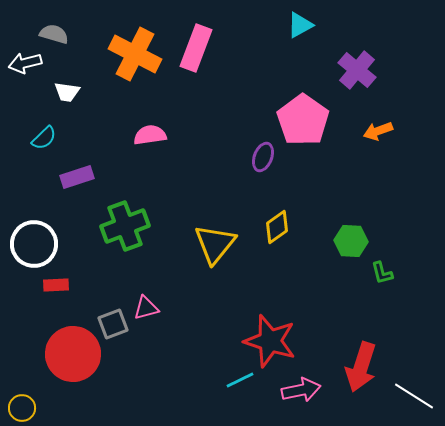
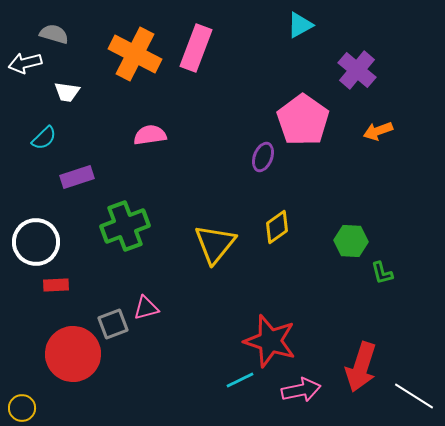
white circle: moved 2 px right, 2 px up
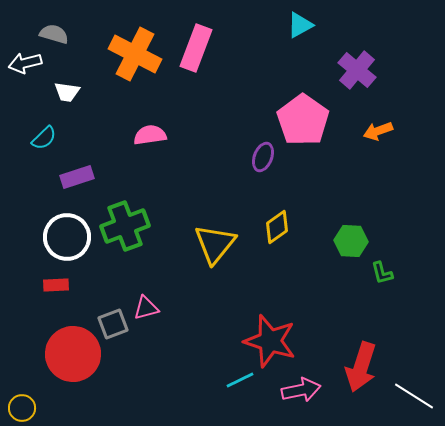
white circle: moved 31 px right, 5 px up
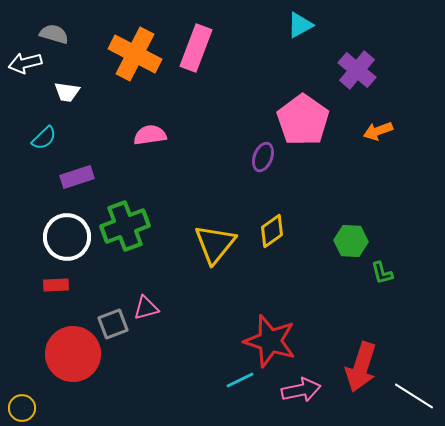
yellow diamond: moved 5 px left, 4 px down
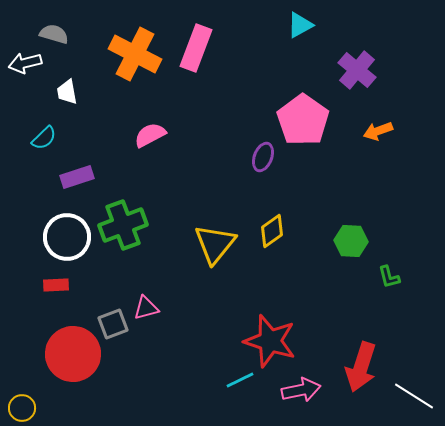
white trapezoid: rotated 72 degrees clockwise
pink semicircle: rotated 20 degrees counterclockwise
green cross: moved 2 px left, 1 px up
green L-shape: moved 7 px right, 4 px down
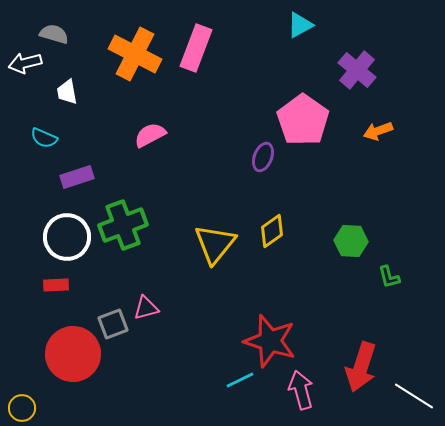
cyan semicircle: rotated 68 degrees clockwise
pink arrow: rotated 93 degrees counterclockwise
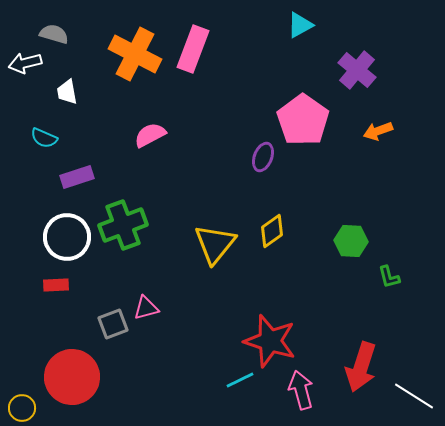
pink rectangle: moved 3 px left, 1 px down
red circle: moved 1 px left, 23 px down
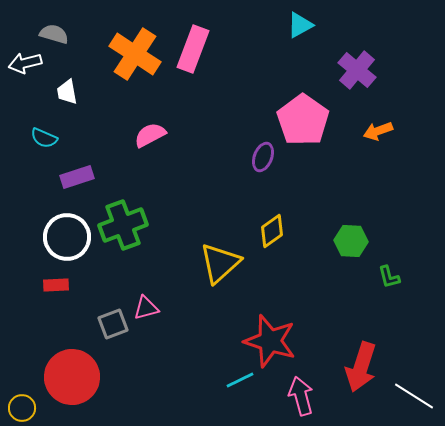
orange cross: rotated 6 degrees clockwise
yellow triangle: moved 5 px right, 19 px down; rotated 9 degrees clockwise
pink arrow: moved 6 px down
